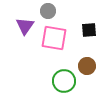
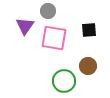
brown circle: moved 1 px right
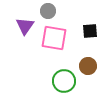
black square: moved 1 px right, 1 px down
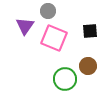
pink square: rotated 12 degrees clockwise
green circle: moved 1 px right, 2 px up
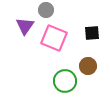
gray circle: moved 2 px left, 1 px up
black square: moved 2 px right, 2 px down
green circle: moved 2 px down
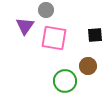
black square: moved 3 px right, 2 px down
pink square: rotated 12 degrees counterclockwise
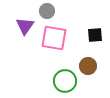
gray circle: moved 1 px right, 1 px down
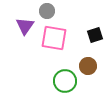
black square: rotated 14 degrees counterclockwise
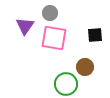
gray circle: moved 3 px right, 2 px down
black square: rotated 14 degrees clockwise
brown circle: moved 3 px left, 1 px down
green circle: moved 1 px right, 3 px down
